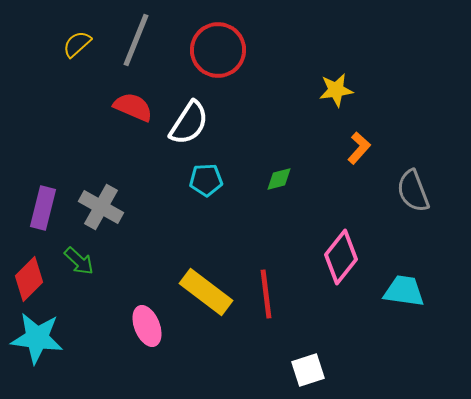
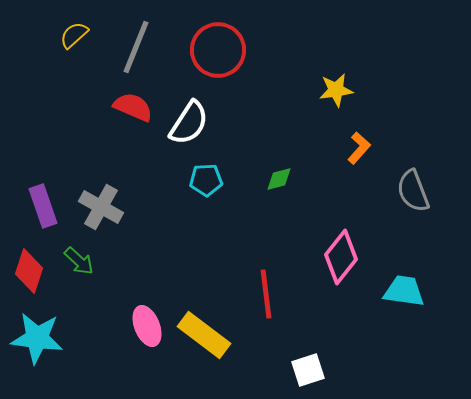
gray line: moved 7 px down
yellow semicircle: moved 3 px left, 9 px up
purple rectangle: moved 2 px up; rotated 33 degrees counterclockwise
red diamond: moved 8 px up; rotated 27 degrees counterclockwise
yellow rectangle: moved 2 px left, 43 px down
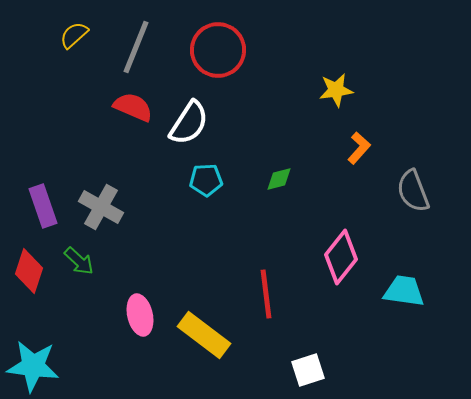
pink ellipse: moved 7 px left, 11 px up; rotated 9 degrees clockwise
cyan star: moved 4 px left, 28 px down
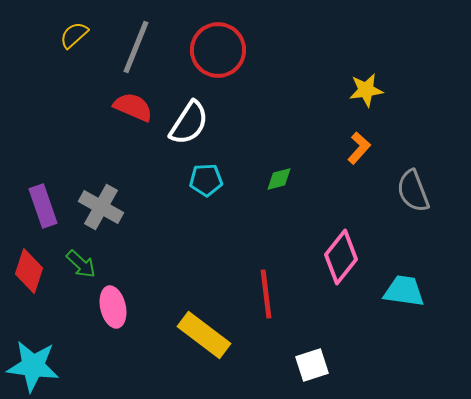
yellow star: moved 30 px right
green arrow: moved 2 px right, 3 px down
pink ellipse: moved 27 px left, 8 px up
white square: moved 4 px right, 5 px up
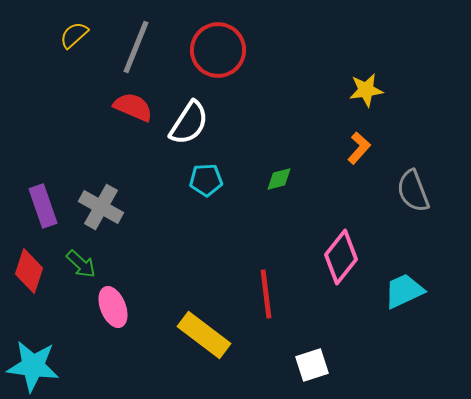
cyan trapezoid: rotated 33 degrees counterclockwise
pink ellipse: rotated 9 degrees counterclockwise
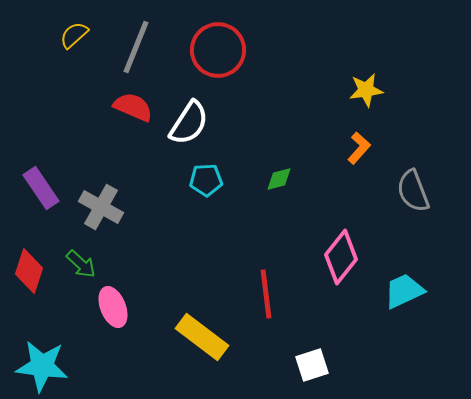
purple rectangle: moved 2 px left, 18 px up; rotated 15 degrees counterclockwise
yellow rectangle: moved 2 px left, 2 px down
cyan star: moved 9 px right
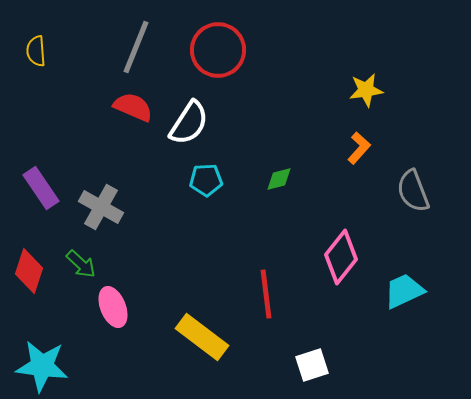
yellow semicircle: moved 38 px left, 16 px down; rotated 52 degrees counterclockwise
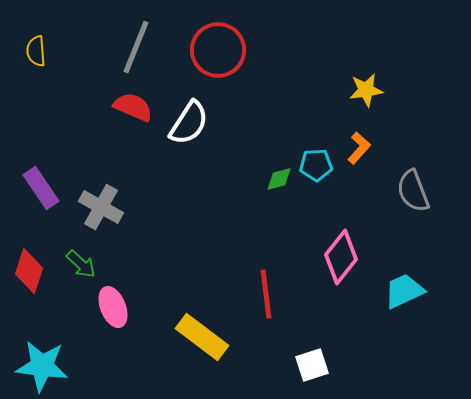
cyan pentagon: moved 110 px right, 15 px up
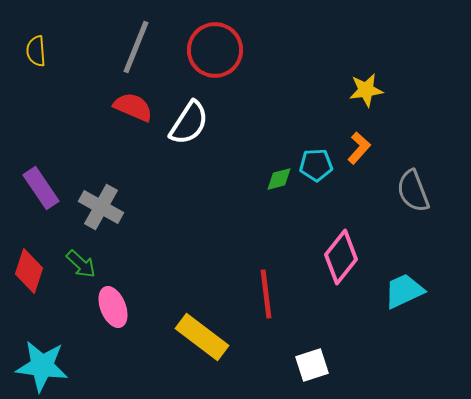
red circle: moved 3 px left
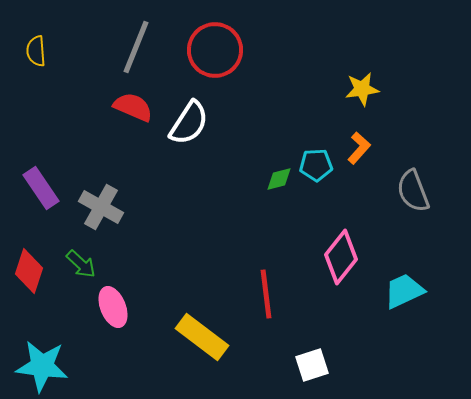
yellow star: moved 4 px left, 1 px up
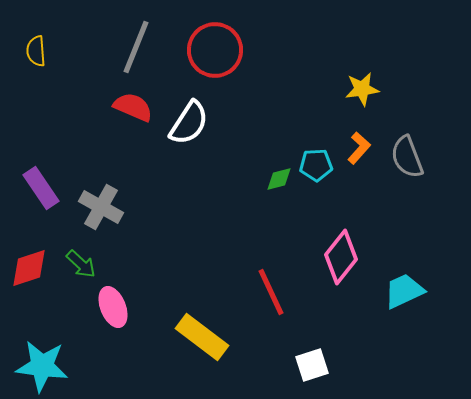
gray semicircle: moved 6 px left, 34 px up
red diamond: moved 3 px up; rotated 54 degrees clockwise
red line: moved 5 px right, 2 px up; rotated 18 degrees counterclockwise
